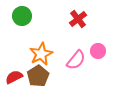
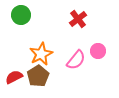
green circle: moved 1 px left, 1 px up
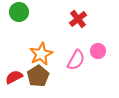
green circle: moved 2 px left, 3 px up
pink semicircle: rotated 10 degrees counterclockwise
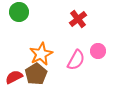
brown pentagon: moved 2 px left, 2 px up
